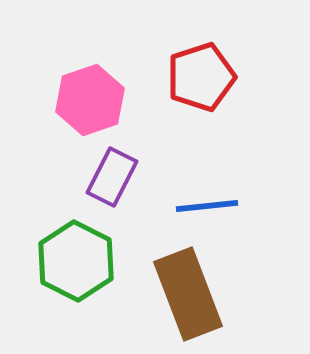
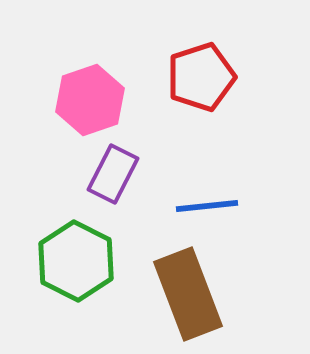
purple rectangle: moved 1 px right, 3 px up
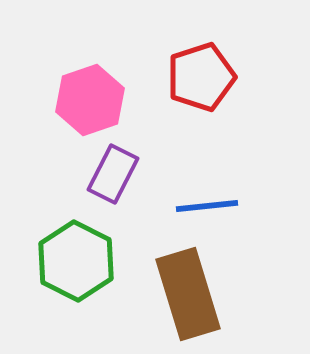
brown rectangle: rotated 4 degrees clockwise
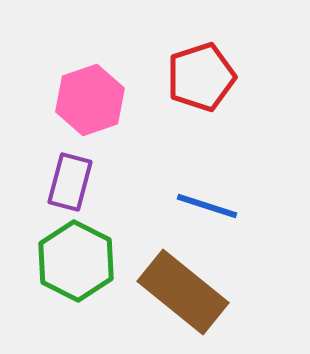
purple rectangle: moved 43 px left, 8 px down; rotated 12 degrees counterclockwise
blue line: rotated 24 degrees clockwise
brown rectangle: moved 5 px left, 2 px up; rotated 34 degrees counterclockwise
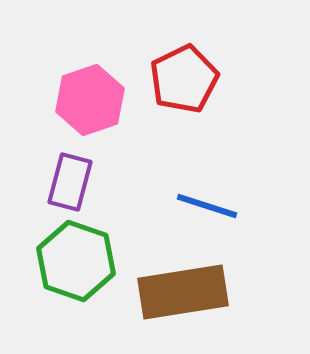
red pentagon: moved 17 px left, 2 px down; rotated 8 degrees counterclockwise
green hexagon: rotated 8 degrees counterclockwise
brown rectangle: rotated 48 degrees counterclockwise
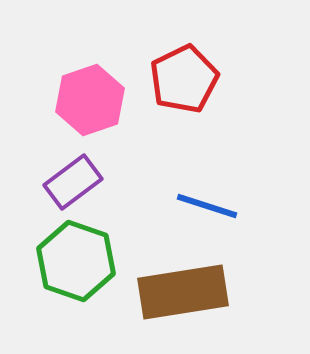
purple rectangle: moved 3 px right; rotated 38 degrees clockwise
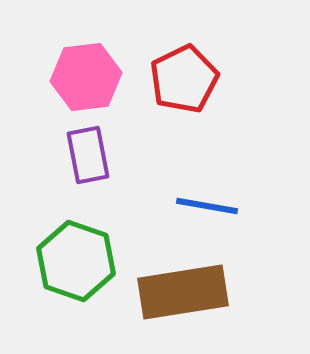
pink hexagon: moved 4 px left, 23 px up; rotated 12 degrees clockwise
purple rectangle: moved 15 px right, 27 px up; rotated 64 degrees counterclockwise
blue line: rotated 8 degrees counterclockwise
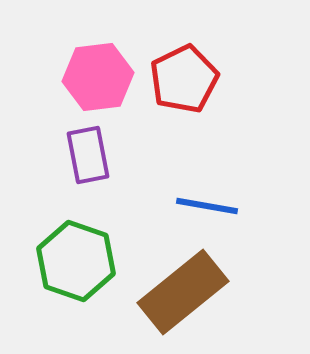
pink hexagon: moved 12 px right
brown rectangle: rotated 30 degrees counterclockwise
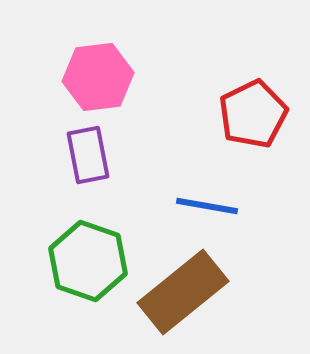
red pentagon: moved 69 px right, 35 px down
green hexagon: moved 12 px right
